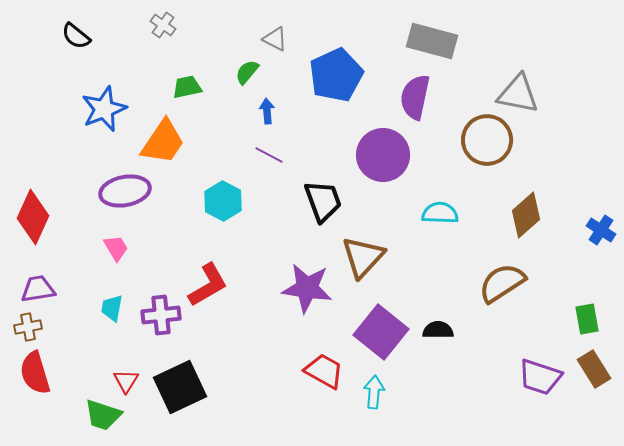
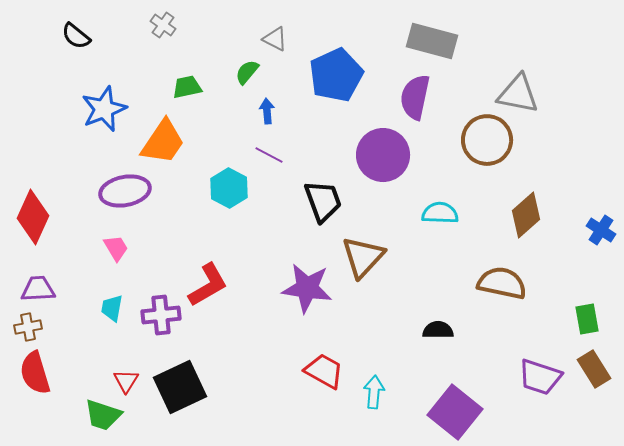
cyan hexagon at (223, 201): moved 6 px right, 13 px up
brown semicircle at (502, 283): rotated 45 degrees clockwise
purple trapezoid at (38, 289): rotated 6 degrees clockwise
purple square at (381, 332): moved 74 px right, 80 px down
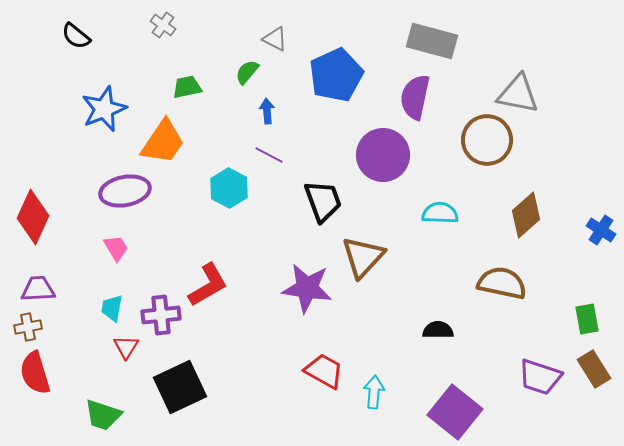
red triangle at (126, 381): moved 34 px up
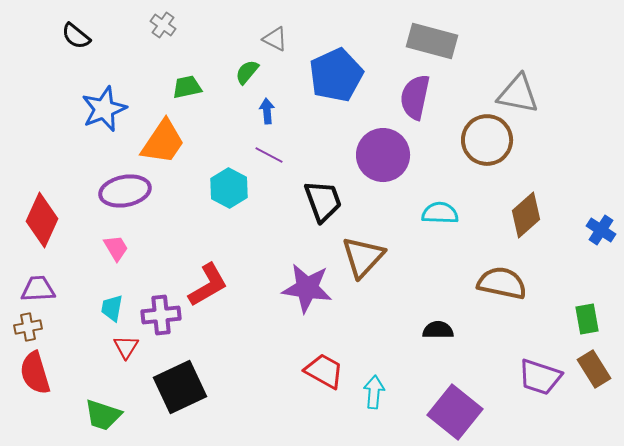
red diamond at (33, 217): moved 9 px right, 3 px down
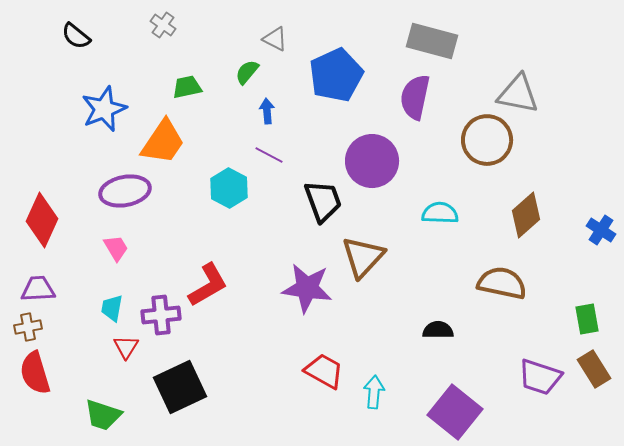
purple circle at (383, 155): moved 11 px left, 6 px down
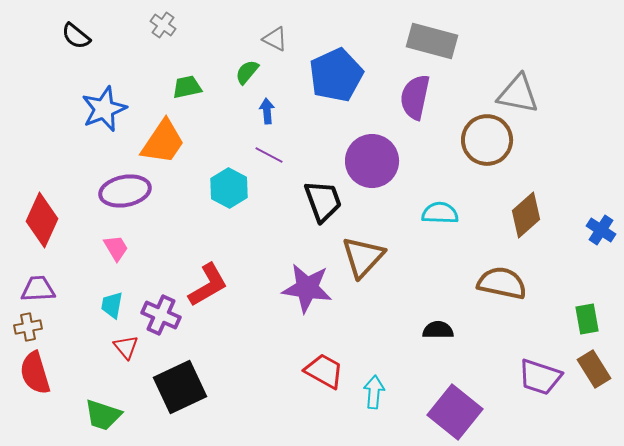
cyan trapezoid at (112, 308): moved 3 px up
purple cross at (161, 315): rotated 30 degrees clockwise
red triangle at (126, 347): rotated 12 degrees counterclockwise
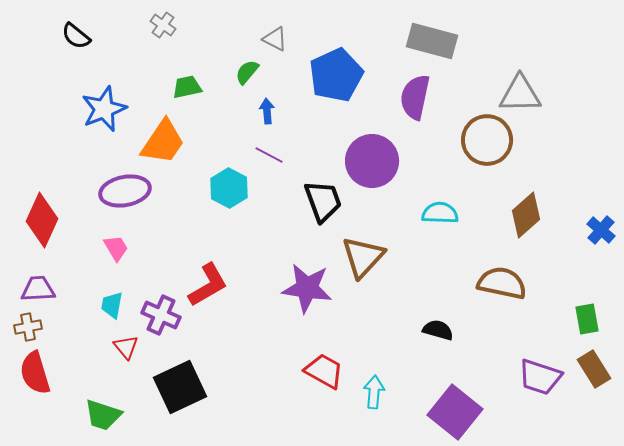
gray triangle at (518, 94): moved 2 px right; rotated 12 degrees counterclockwise
blue cross at (601, 230): rotated 8 degrees clockwise
black semicircle at (438, 330): rotated 16 degrees clockwise
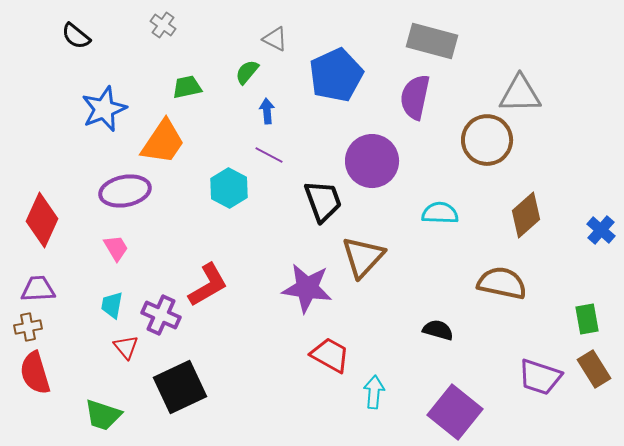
red trapezoid at (324, 371): moved 6 px right, 16 px up
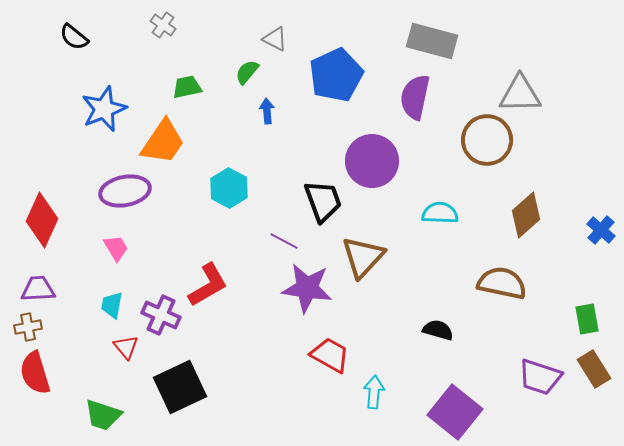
black semicircle at (76, 36): moved 2 px left, 1 px down
purple line at (269, 155): moved 15 px right, 86 px down
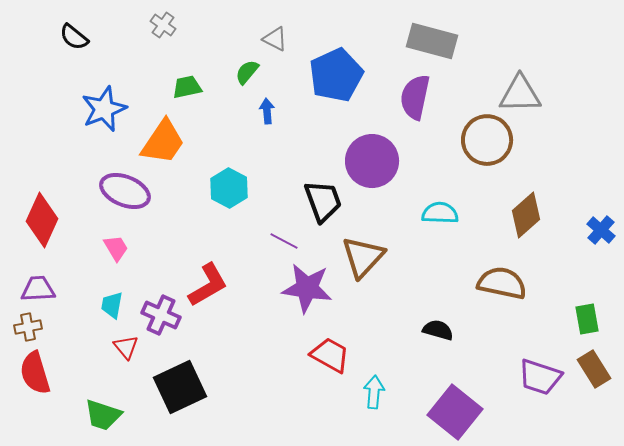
purple ellipse at (125, 191): rotated 33 degrees clockwise
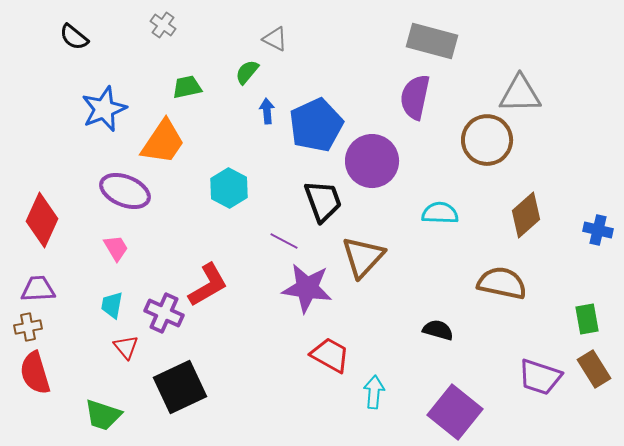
blue pentagon at (336, 75): moved 20 px left, 50 px down
blue cross at (601, 230): moved 3 px left; rotated 28 degrees counterclockwise
purple cross at (161, 315): moved 3 px right, 2 px up
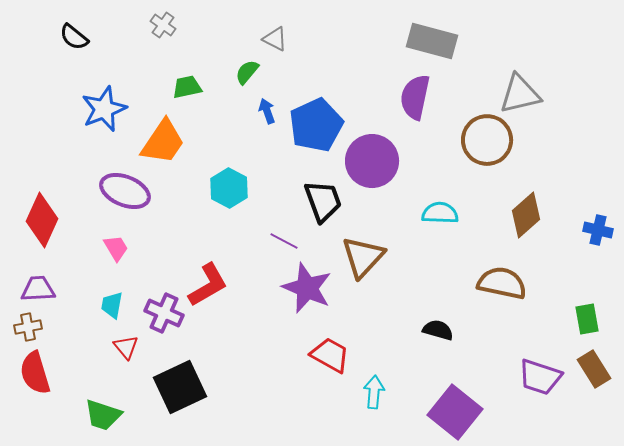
gray triangle at (520, 94): rotated 12 degrees counterclockwise
blue arrow at (267, 111): rotated 15 degrees counterclockwise
purple star at (307, 288): rotated 15 degrees clockwise
